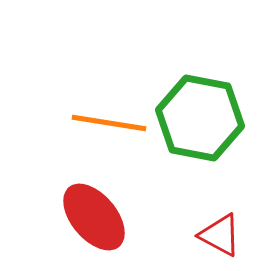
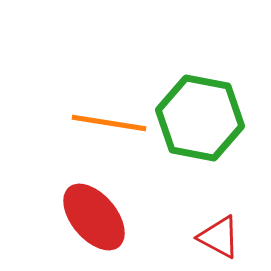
red triangle: moved 1 px left, 2 px down
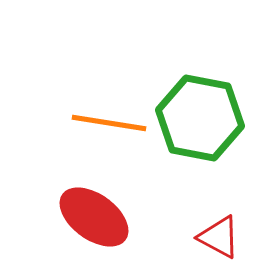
red ellipse: rotated 14 degrees counterclockwise
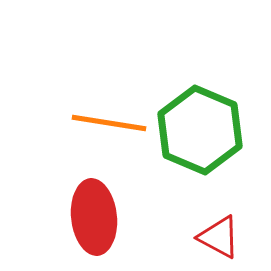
green hexagon: moved 12 px down; rotated 12 degrees clockwise
red ellipse: rotated 48 degrees clockwise
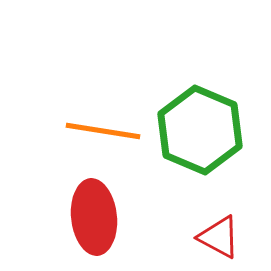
orange line: moved 6 px left, 8 px down
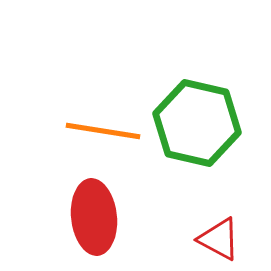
green hexagon: moved 3 px left, 7 px up; rotated 10 degrees counterclockwise
red triangle: moved 2 px down
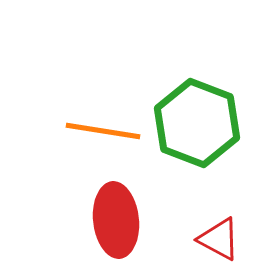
green hexagon: rotated 8 degrees clockwise
red ellipse: moved 22 px right, 3 px down
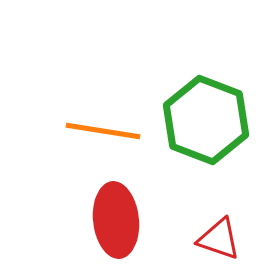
green hexagon: moved 9 px right, 3 px up
red triangle: rotated 9 degrees counterclockwise
